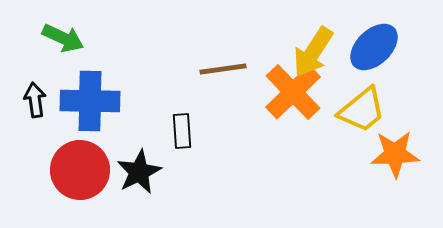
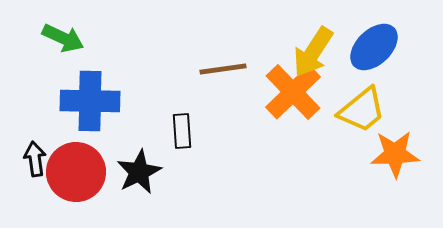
black arrow: moved 59 px down
red circle: moved 4 px left, 2 px down
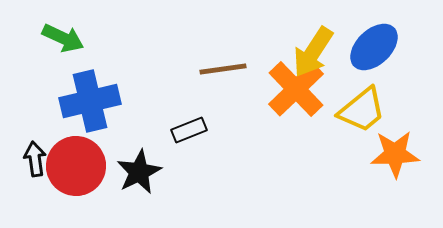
orange cross: moved 3 px right, 3 px up
blue cross: rotated 14 degrees counterclockwise
black rectangle: moved 7 px right, 1 px up; rotated 72 degrees clockwise
red circle: moved 6 px up
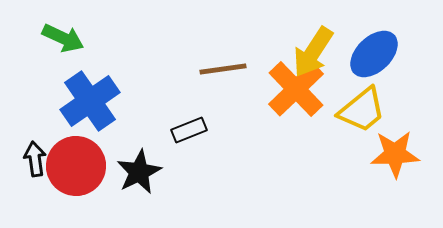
blue ellipse: moved 7 px down
blue cross: rotated 22 degrees counterclockwise
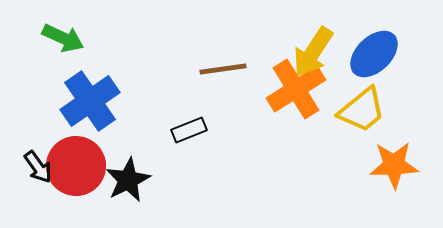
orange cross: rotated 12 degrees clockwise
orange star: moved 1 px left, 11 px down
black arrow: moved 3 px right, 8 px down; rotated 152 degrees clockwise
black star: moved 11 px left, 8 px down
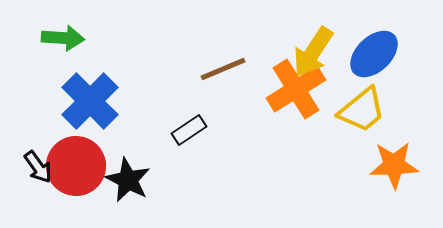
green arrow: rotated 21 degrees counterclockwise
brown line: rotated 15 degrees counterclockwise
blue cross: rotated 10 degrees counterclockwise
black rectangle: rotated 12 degrees counterclockwise
black star: rotated 18 degrees counterclockwise
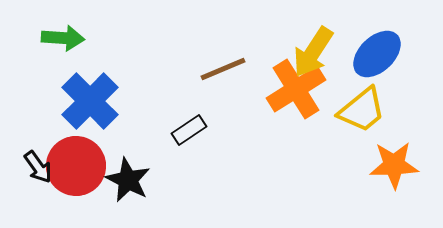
blue ellipse: moved 3 px right
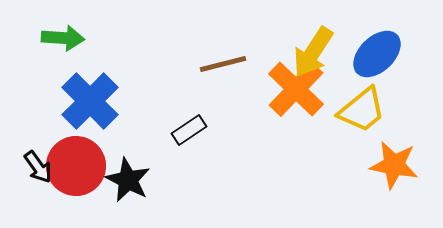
brown line: moved 5 px up; rotated 9 degrees clockwise
orange cross: rotated 14 degrees counterclockwise
orange star: rotated 12 degrees clockwise
